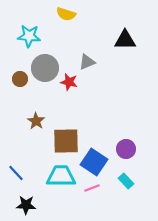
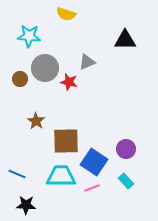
blue line: moved 1 px right, 1 px down; rotated 24 degrees counterclockwise
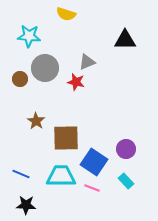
red star: moved 7 px right
brown square: moved 3 px up
blue line: moved 4 px right
pink line: rotated 42 degrees clockwise
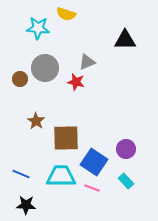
cyan star: moved 9 px right, 8 px up
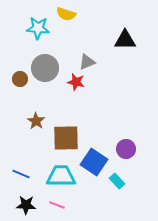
cyan rectangle: moved 9 px left
pink line: moved 35 px left, 17 px down
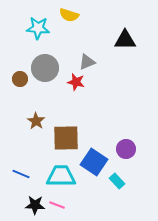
yellow semicircle: moved 3 px right, 1 px down
black star: moved 9 px right
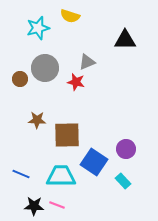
yellow semicircle: moved 1 px right, 1 px down
cyan star: rotated 20 degrees counterclockwise
brown star: moved 1 px right, 1 px up; rotated 30 degrees counterclockwise
brown square: moved 1 px right, 3 px up
cyan rectangle: moved 6 px right
black star: moved 1 px left, 1 px down
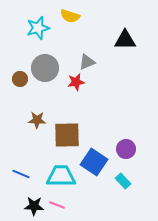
red star: rotated 24 degrees counterclockwise
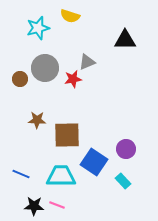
red star: moved 3 px left, 3 px up
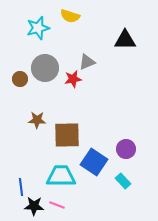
blue line: moved 13 px down; rotated 60 degrees clockwise
